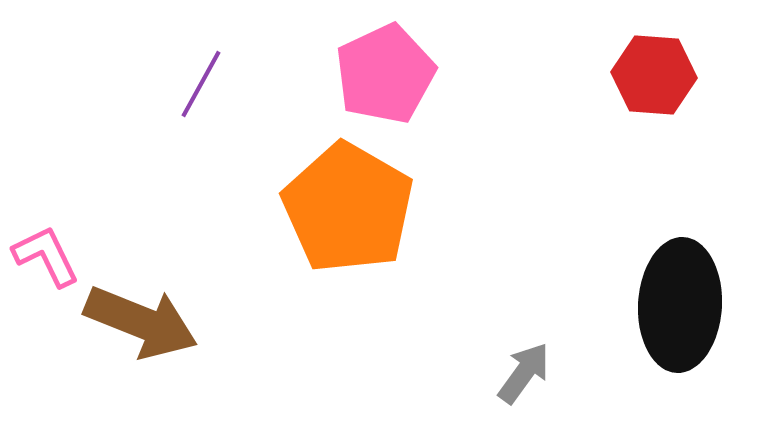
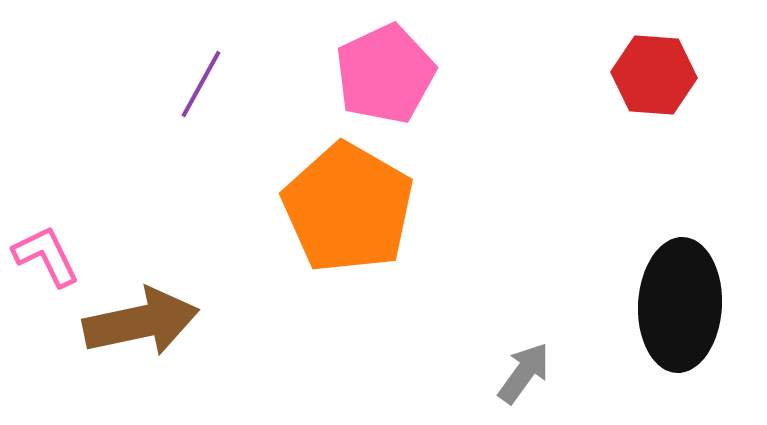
brown arrow: rotated 34 degrees counterclockwise
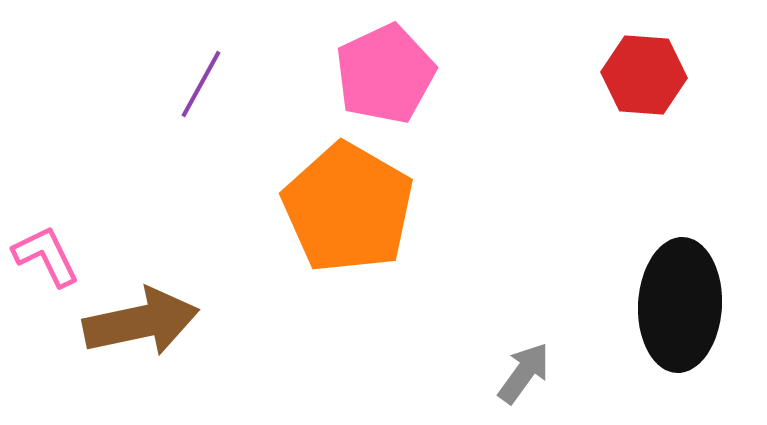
red hexagon: moved 10 px left
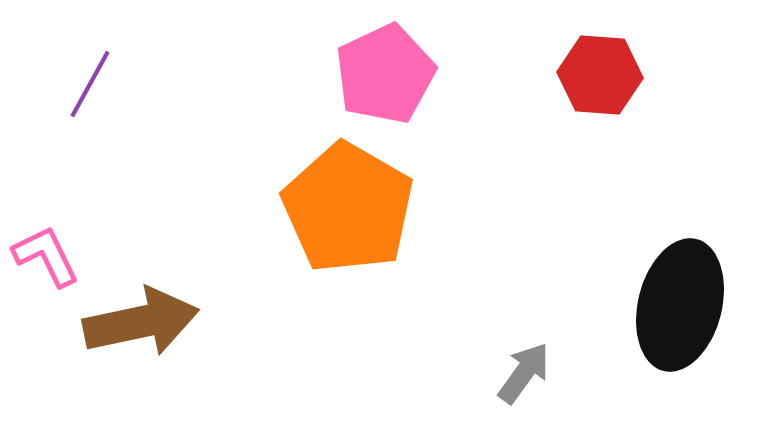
red hexagon: moved 44 px left
purple line: moved 111 px left
black ellipse: rotated 11 degrees clockwise
